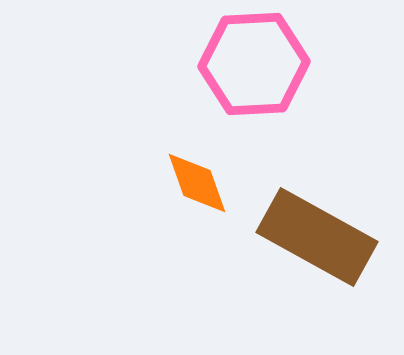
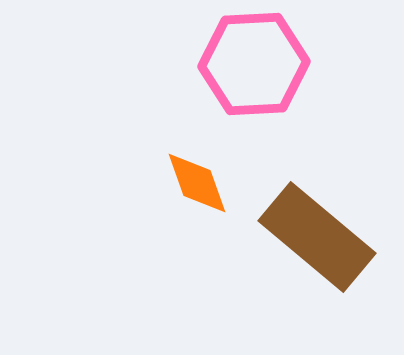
brown rectangle: rotated 11 degrees clockwise
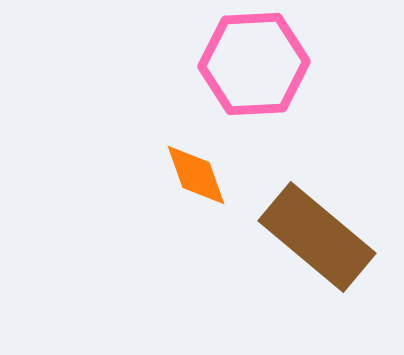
orange diamond: moved 1 px left, 8 px up
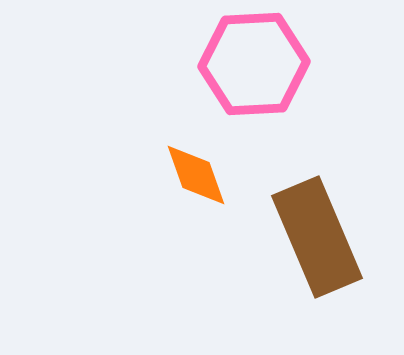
brown rectangle: rotated 27 degrees clockwise
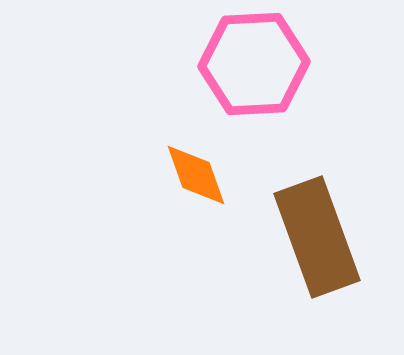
brown rectangle: rotated 3 degrees clockwise
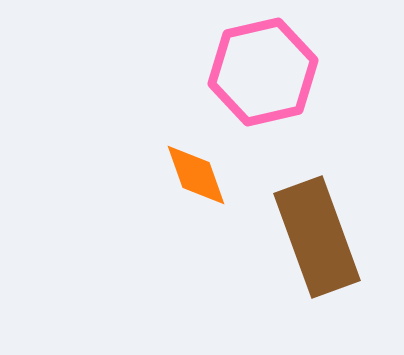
pink hexagon: moved 9 px right, 8 px down; rotated 10 degrees counterclockwise
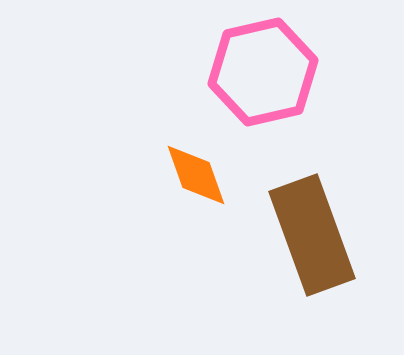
brown rectangle: moved 5 px left, 2 px up
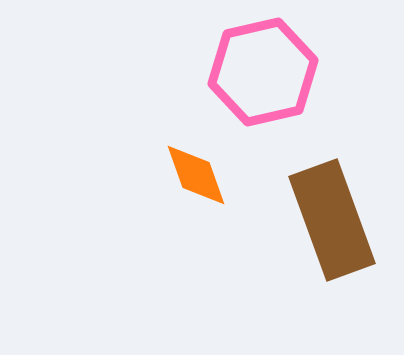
brown rectangle: moved 20 px right, 15 px up
